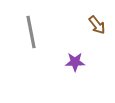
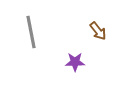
brown arrow: moved 1 px right, 6 px down
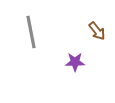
brown arrow: moved 1 px left
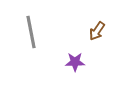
brown arrow: rotated 72 degrees clockwise
